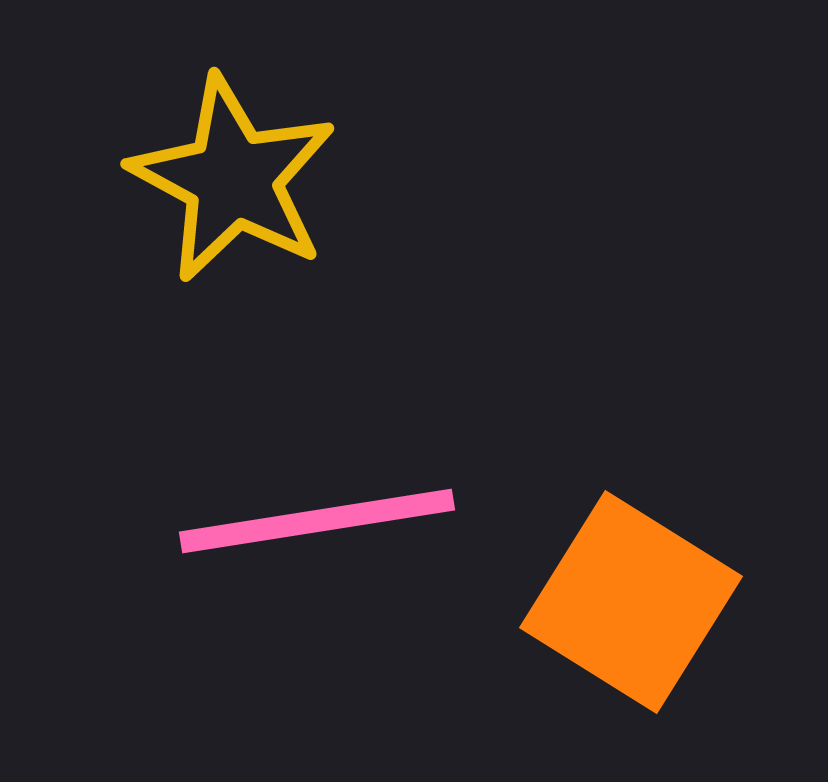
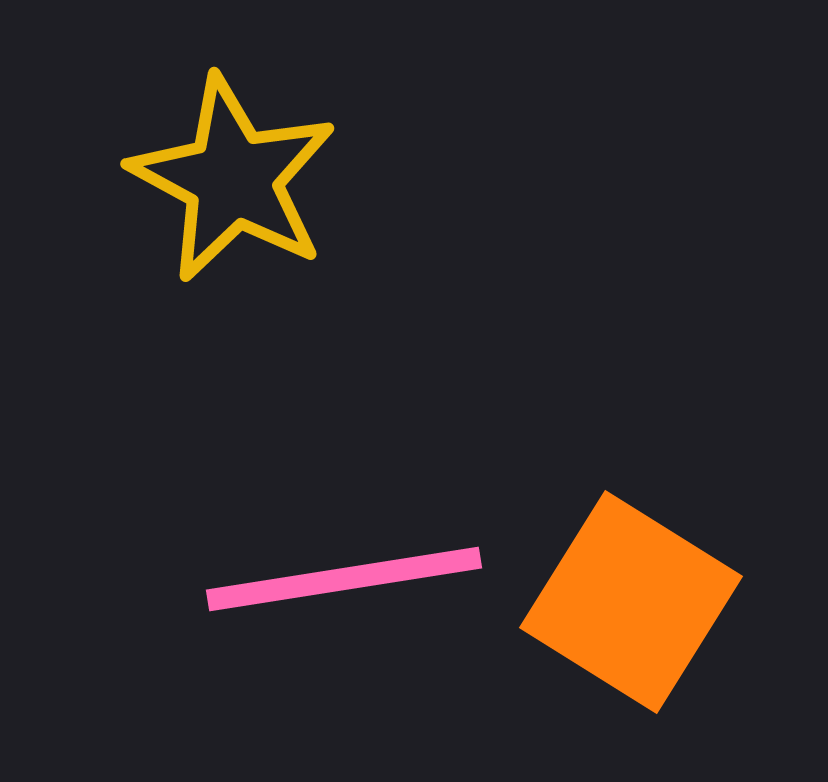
pink line: moved 27 px right, 58 px down
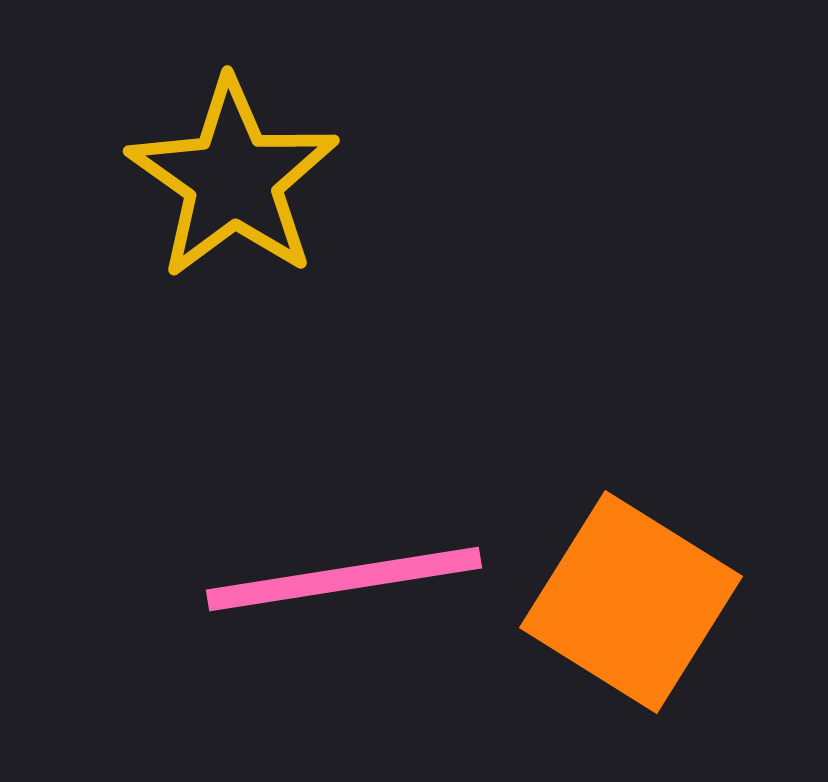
yellow star: rotated 7 degrees clockwise
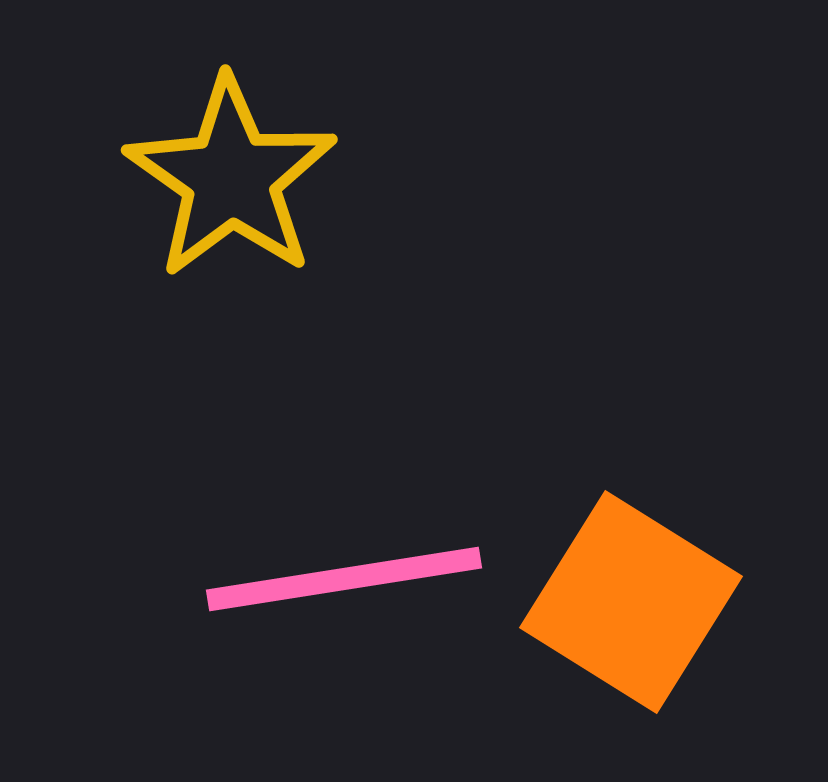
yellow star: moved 2 px left, 1 px up
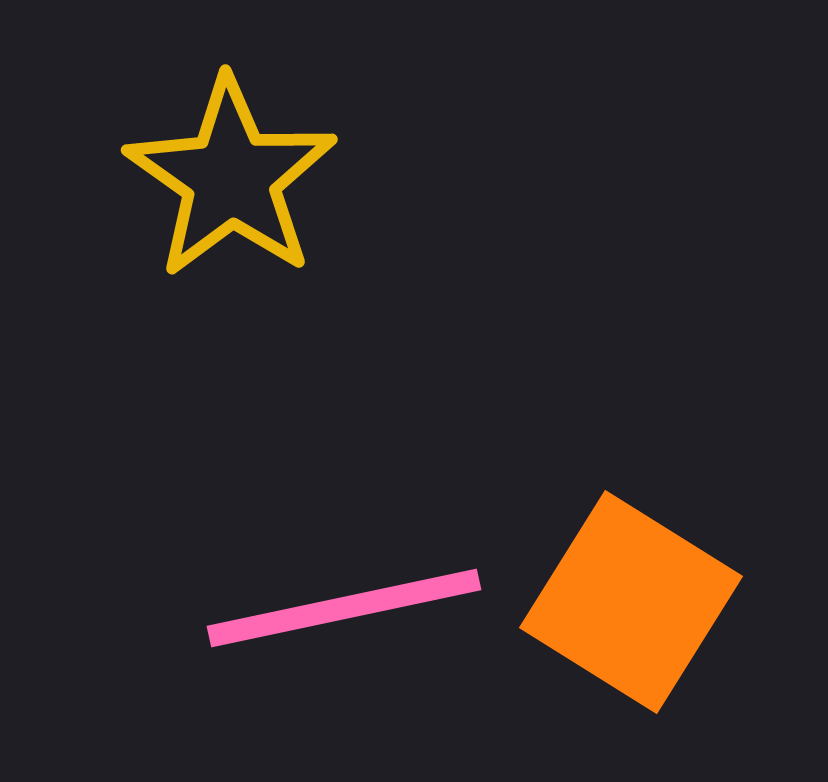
pink line: moved 29 px down; rotated 3 degrees counterclockwise
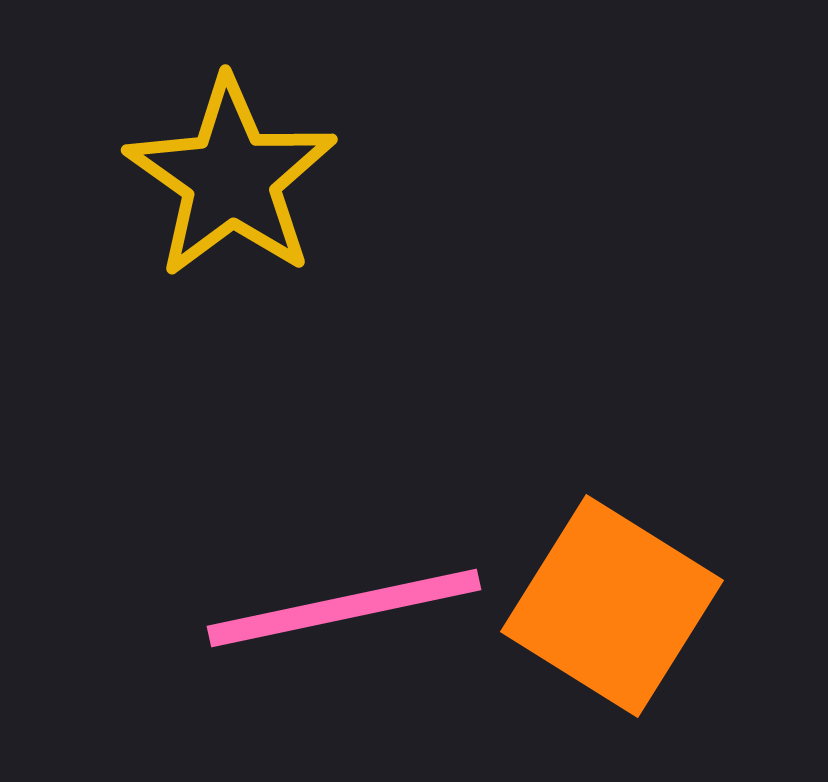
orange square: moved 19 px left, 4 px down
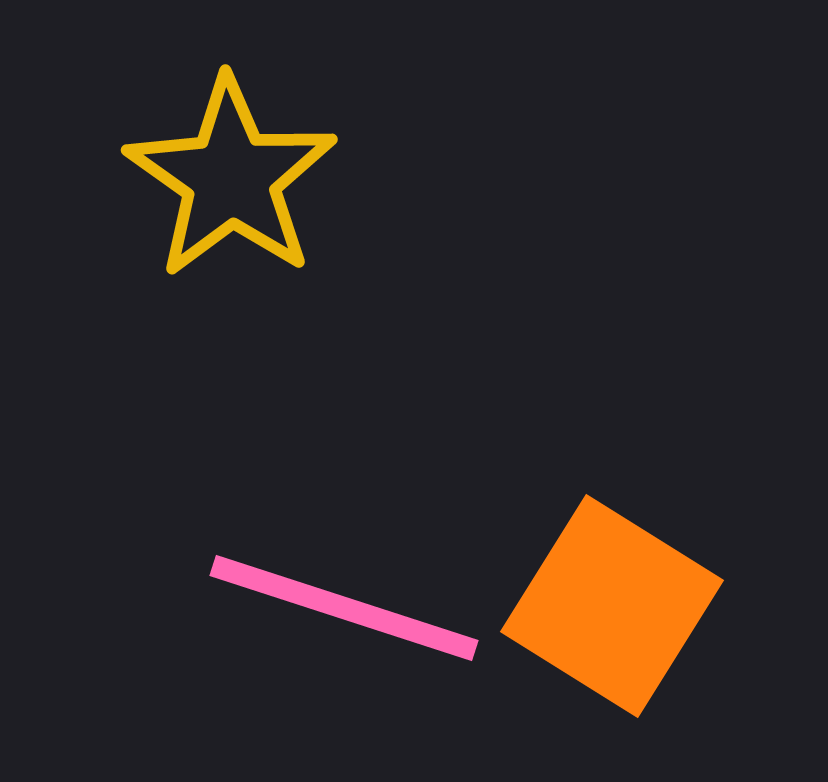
pink line: rotated 30 degrees clockwise
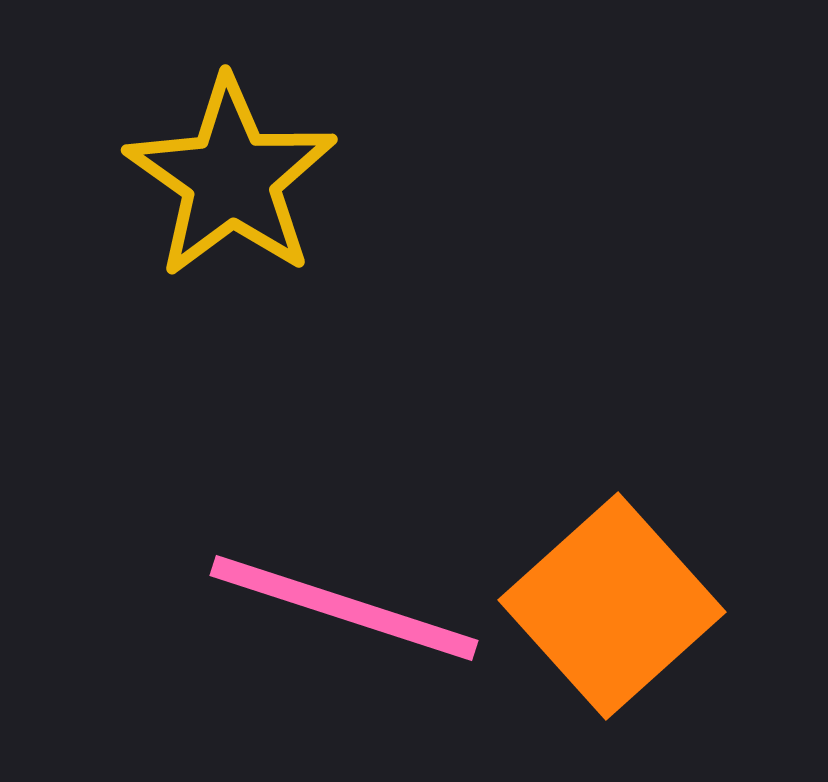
orange square: rotated 16 degrees clockwise
